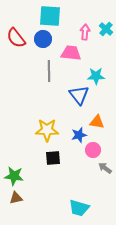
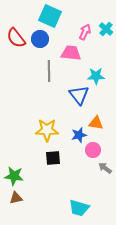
cyan square: rotated 20 degrees clockwise
pink arrow: rotated 21 degrees clockwise
blue circle: moved 3 px left
orange triangle: moved 1 px left, 1 px down
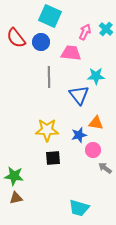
blue circle: moved 1 px right, 3 px down
gray line: moved 6 px down
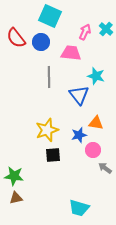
cyan star: rotated 18 degrees clockwise
yellow star: rotated 20 degrees counterclockwise
black square: moved 3 px up
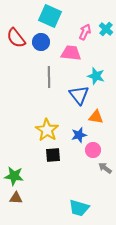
orange triangle: moved 6 px up
yellow star: rotated 20 degrees counterclockwise
brown triangle: rotated 16 degrees clockwise
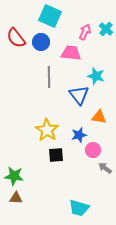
orange triangle: moved 3 px right
black square: moved 3 px right
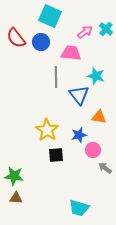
pink arrow: rotated 28 degrees clockwise
gray line: moved 7 px right
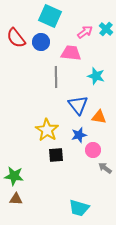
blue triangle: moved 1 px left, 10 px down
brown triangle: moved 1 px down
